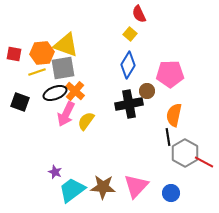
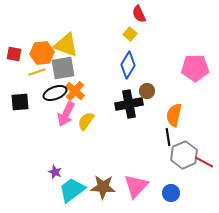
pink pentagon: moved 25 px right, 6 px up
black square: rotated 24 degrees counterclockwise
gray hexagon: moved 1 px left, 2 px down; rotated 8 degrees clockwise
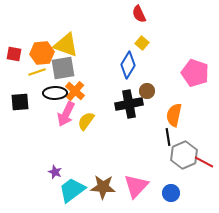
yellow square: moved 12 px right, 9 px down
pink pentagon: moved 5 px down; rotated 20 degrees clockwise
black ellipse: rotated 20 degrees clockwise
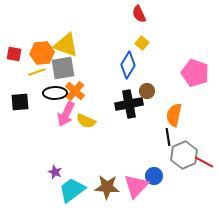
yellow semicircle: rotated 102 degrees counterclockwise
brown star: moved 4 px right
blue circle: moved 17 px left, 17 px up
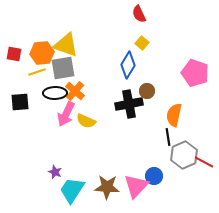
cyan trapezoid: rotated 20 degrees counterclockwise
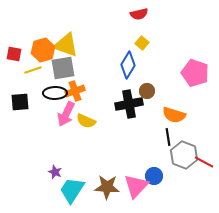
red semicircle: rotated 78 degrees counterclockwise
orange hexagon: moved 1 px right, 3 px up; rotated 10 degrees counterclockwise
yellow line: moved 4 px left, 2 px up
orange cross: rotated 30 degrees clockwise
orange semicircle: rotated 85 degrees counterclockwise
gray hexagon: rotated 16 degrees counterclockwise
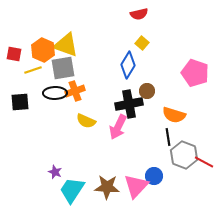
orange hexagon: rotated 20 degrees counterclockwise
pink arrow: moved 52 px right, 13 px down
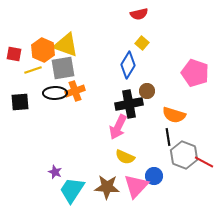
yellow semicircle: moved 39 px right, 36 px down
